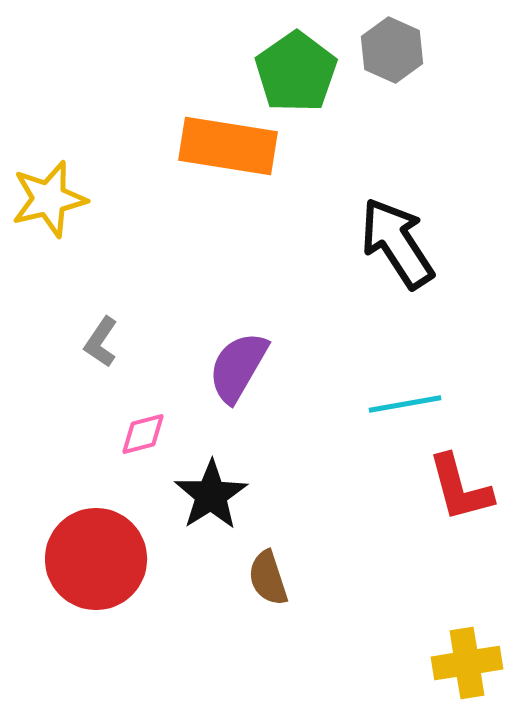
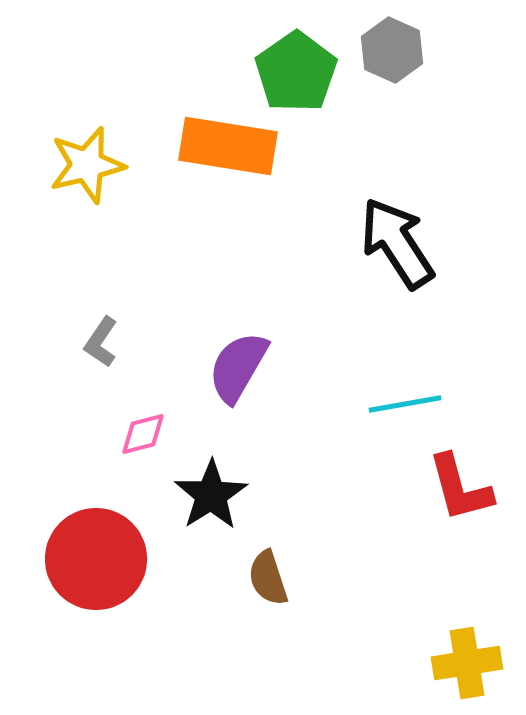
yellow star: moved 38 px right, 34 px up
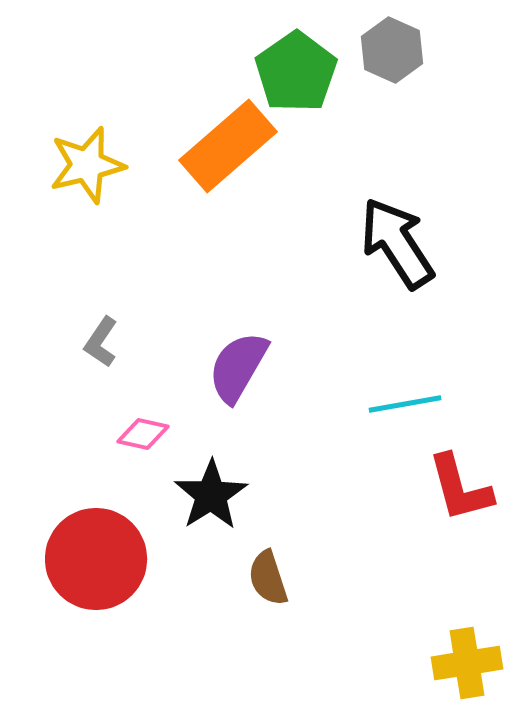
orange rectangle: rotated 50 degrees counterclockwise
pink diamond: rotated 27 degrees clockwise
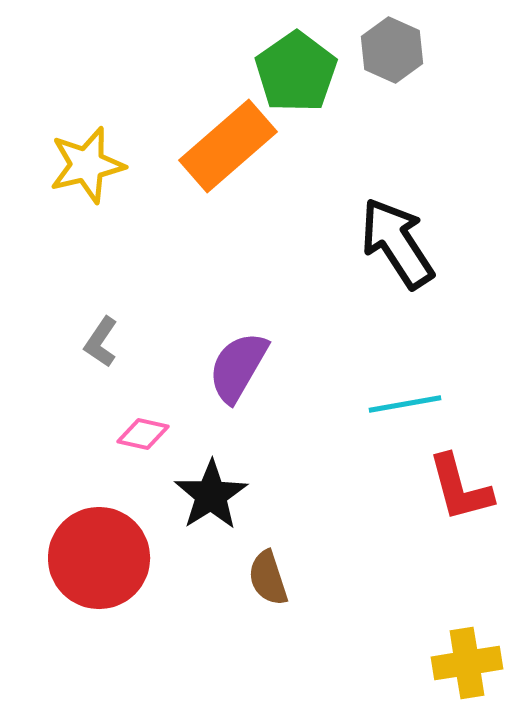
red circle: moved 3 px right, 1 px up
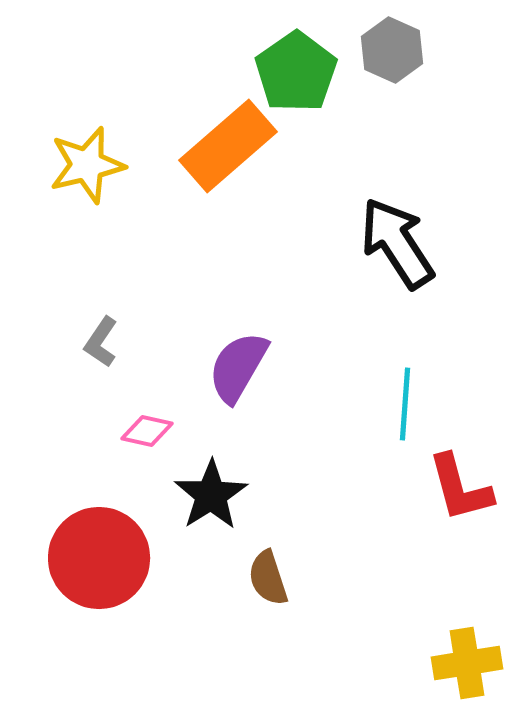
cyan line: rotated 76 degrees counterclockwise
pink diamond: moved 4 px right, 3 px up
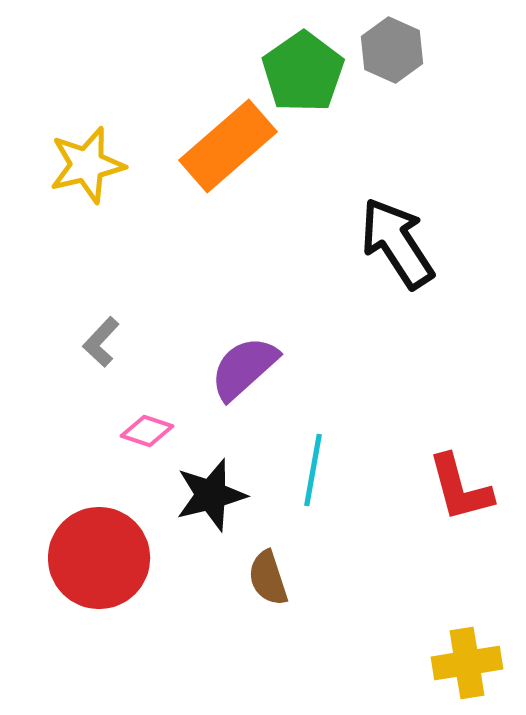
green pentagon: moved 7 px right
gray L-shape: rotated 9 degrees clockwise
purple semicircle: moved 6 px right, 1 px down; rotated 18 degrees clockwise
cyan line: moved 92 px left, 66 px down; rotated 6 degrees clockwise
pink diamond: rotated 6 degrees clockwise
black star: rotated 18 degrees clockwise
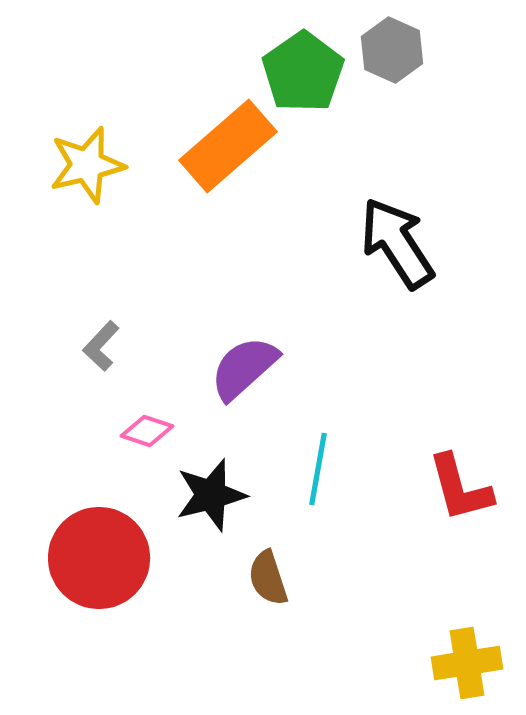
gray L-shape: moved 4 px down
cyan line: moved 5 px right, 1 px up
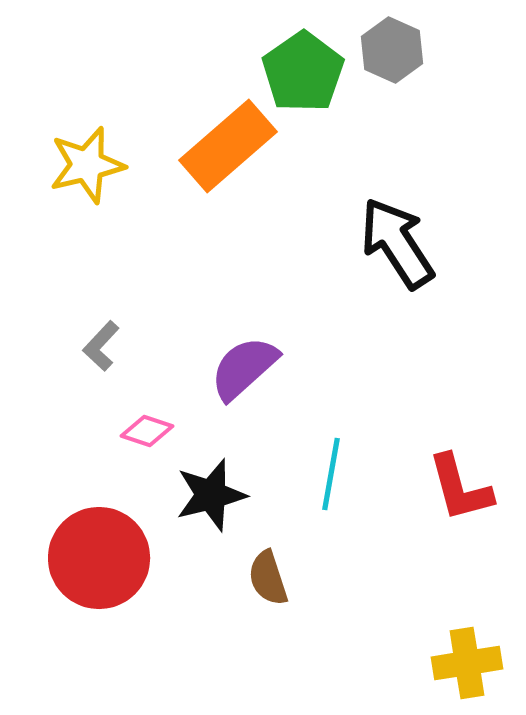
cyan line: moved 13 px right, 5 px down
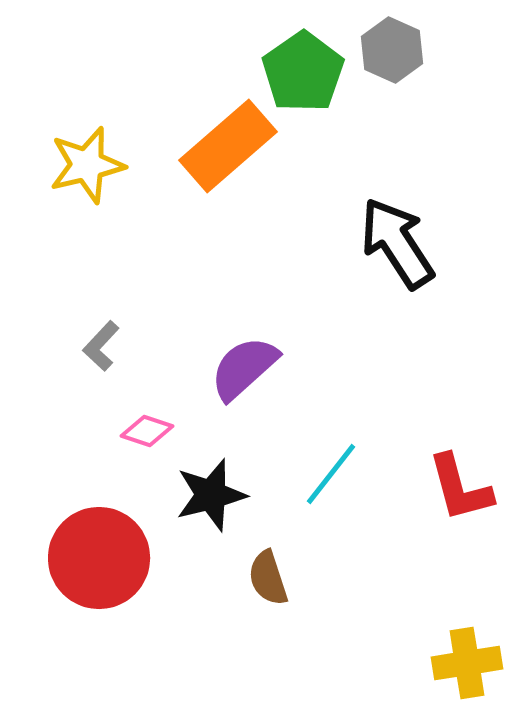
cyan line: rotated 28 degrees clockwise
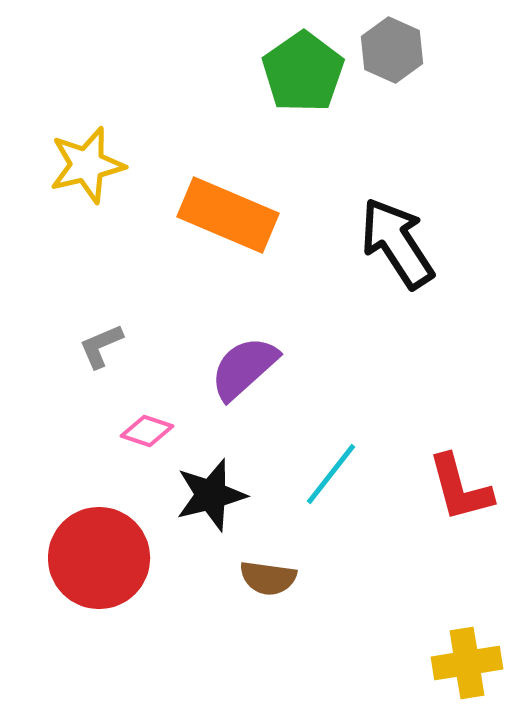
orange rectangle: moved 69 px down; rotated 64 degrees clockwise
gray L-shape: rotated 24 degrees clockwise
brown semicircle: rotated 64 degrees counterclockwise
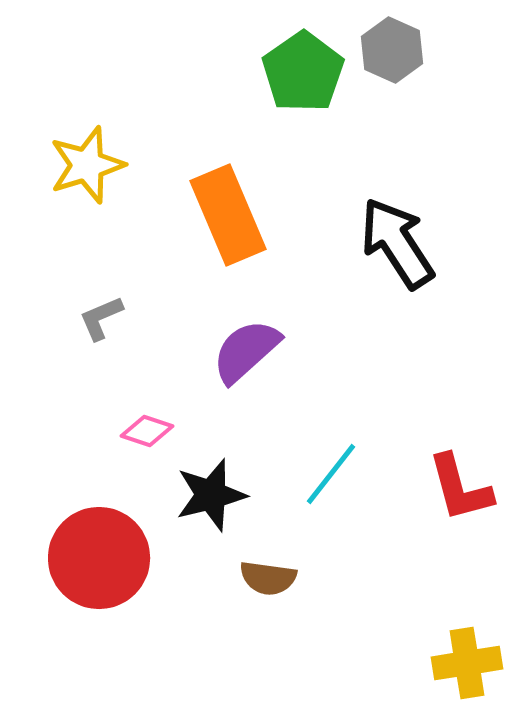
yellow star: rotated 4 degrees counterclockwise
orange rectangle: rotated 44 degrees clockwise
gray L-shape: moved 28 px up
purple semicircle: moved 2 px right, 17 px up
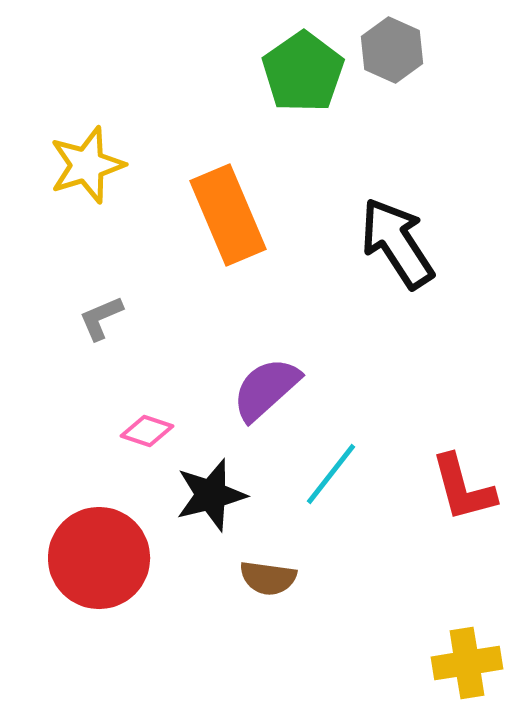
purple semicircle: moved 20 px right, 38 px down
red L-shape: moved 3 px right
